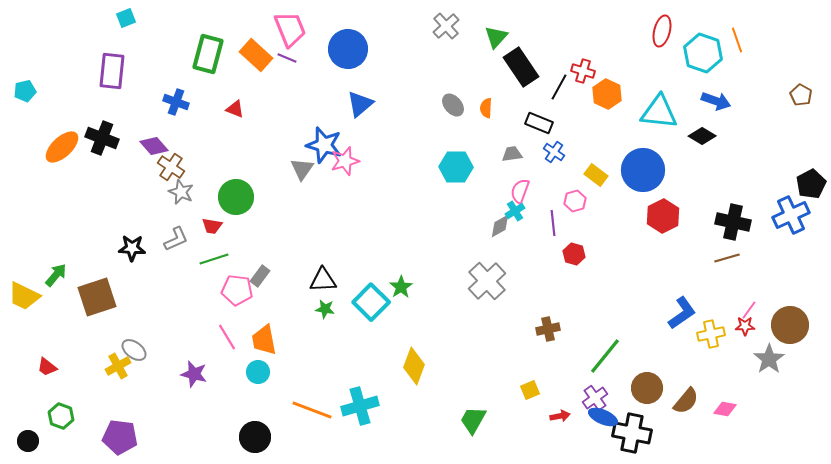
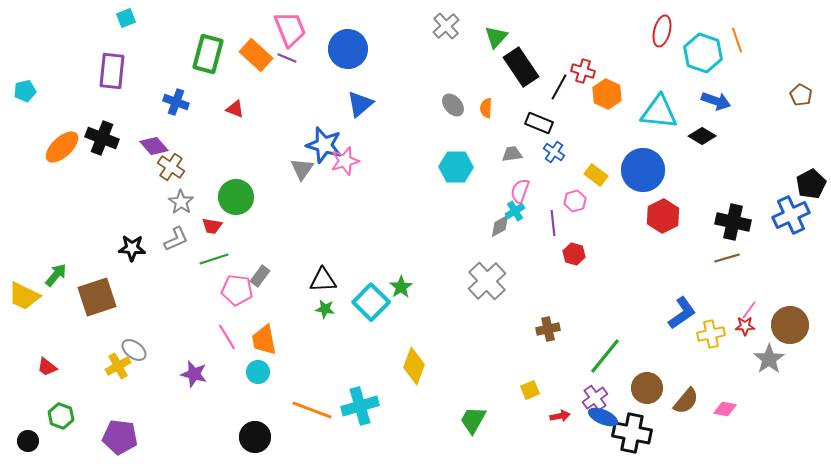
gray star at (181, 192): moved 10 px down; rotated 10 degrees clockwise
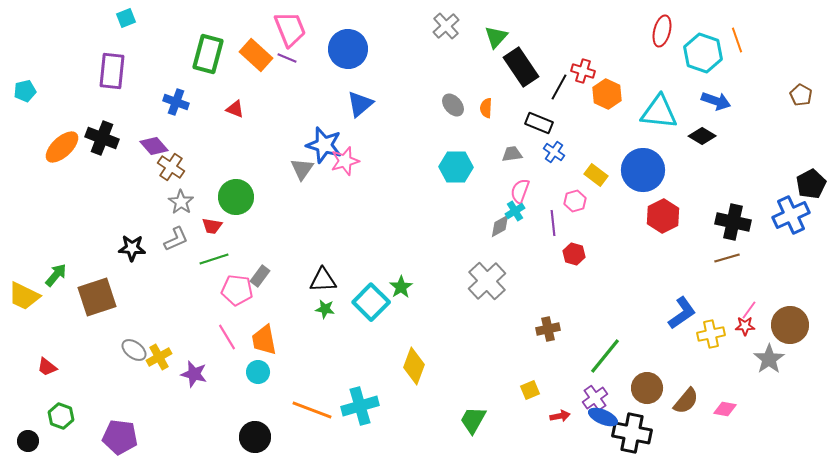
yellow cross at (118, 366): moved 41 px right, 9 px up
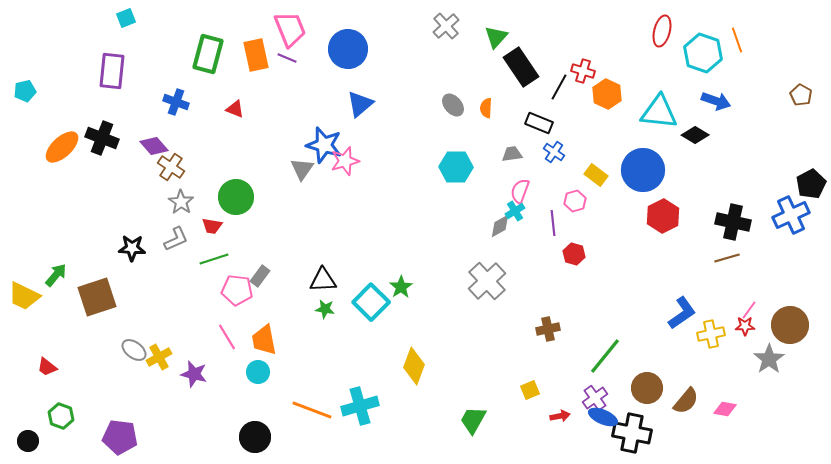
orange rectangle at (256, 55): rotated 36 degrees clockwise
black diamond at (702, 136): moved 7 px left, 1 px up
